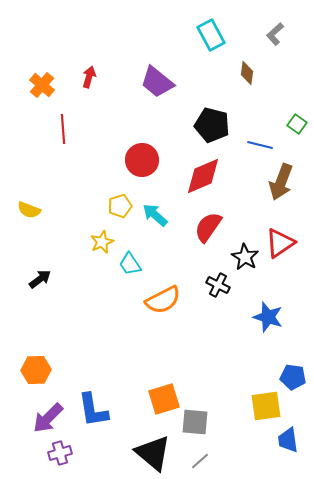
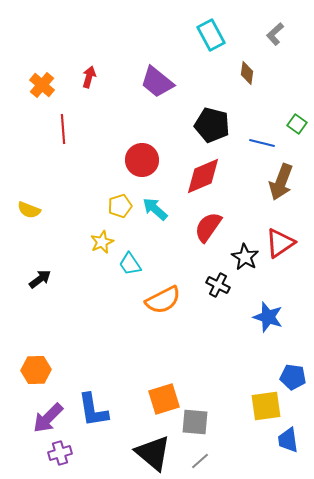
blue line: moved 2 px right, 2 px up
cyan arrow: moved 6 px up
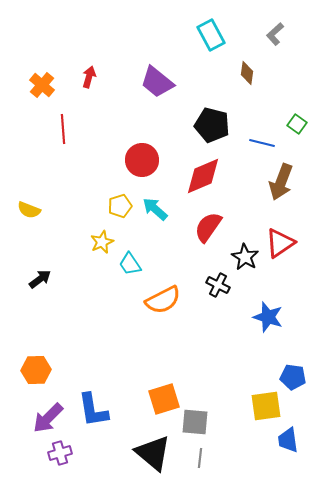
gray line: moved 3 px up; rotated 42 degrees counterclockwise
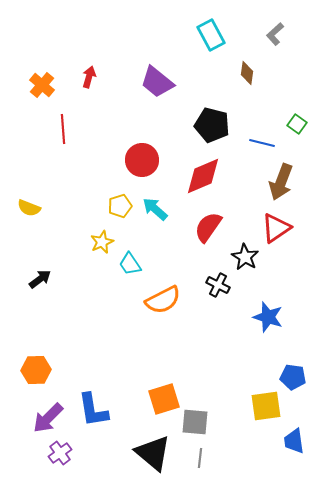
yellow semicircle: moved 2 px up
red triangle: moved 4 px left, 15 px up
blue trapezoid: moved 6 px right, 1 px down
purple cross: rotated 20 degrees counterclockwise
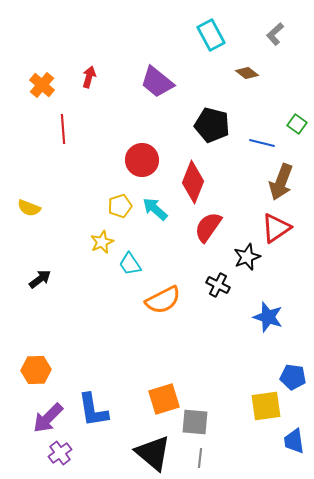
brown diamond: rotated 60 degrees counterclockwise
red diamond: moved 10 px left, 6 px down; rotated 45 degrees counterclockwise
black star: moved 2 px right; rotated 20 degrees clockwise
